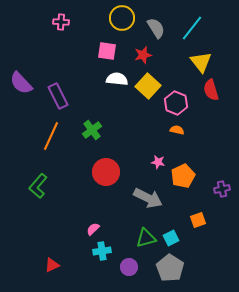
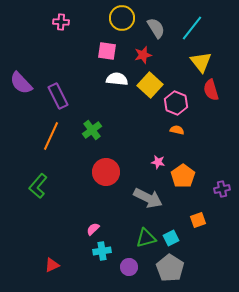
yellow square: moved 2 px right, 1 px up
orange pentagon: rotated 10 degrees counterclockwise
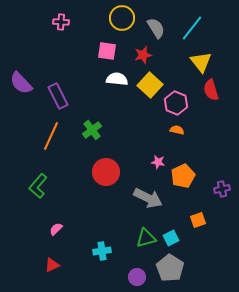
orange pentagon: rotated 10 degrees clockwise
pink semicircle: moved 37 px left
purple circle: moved 8 px right, 10 px down
